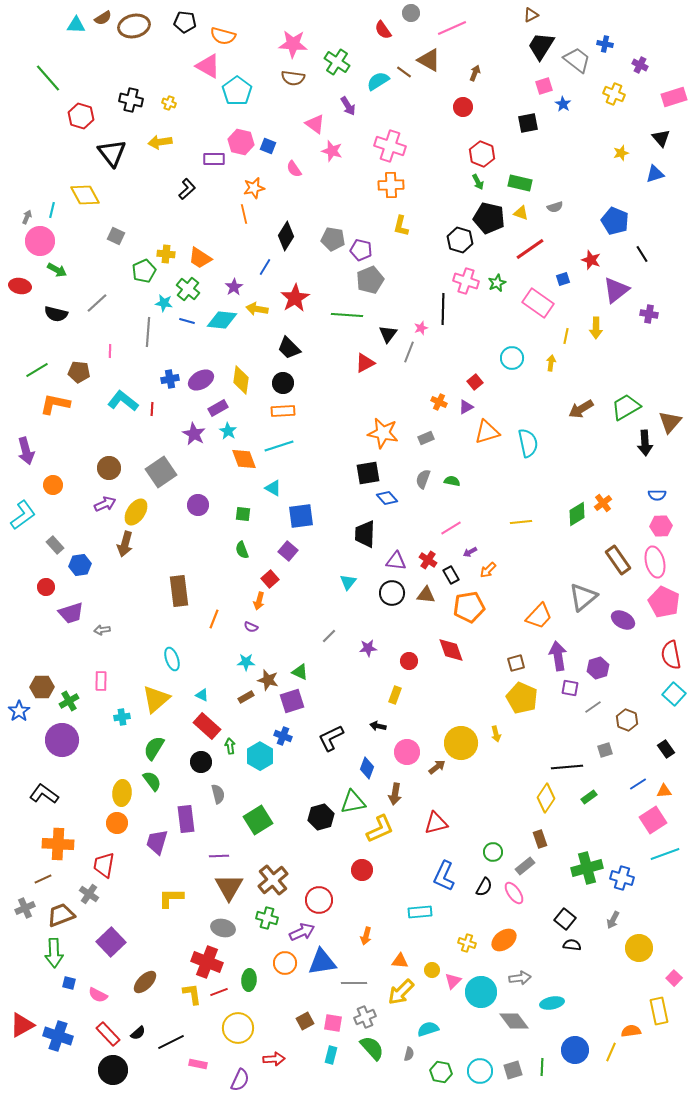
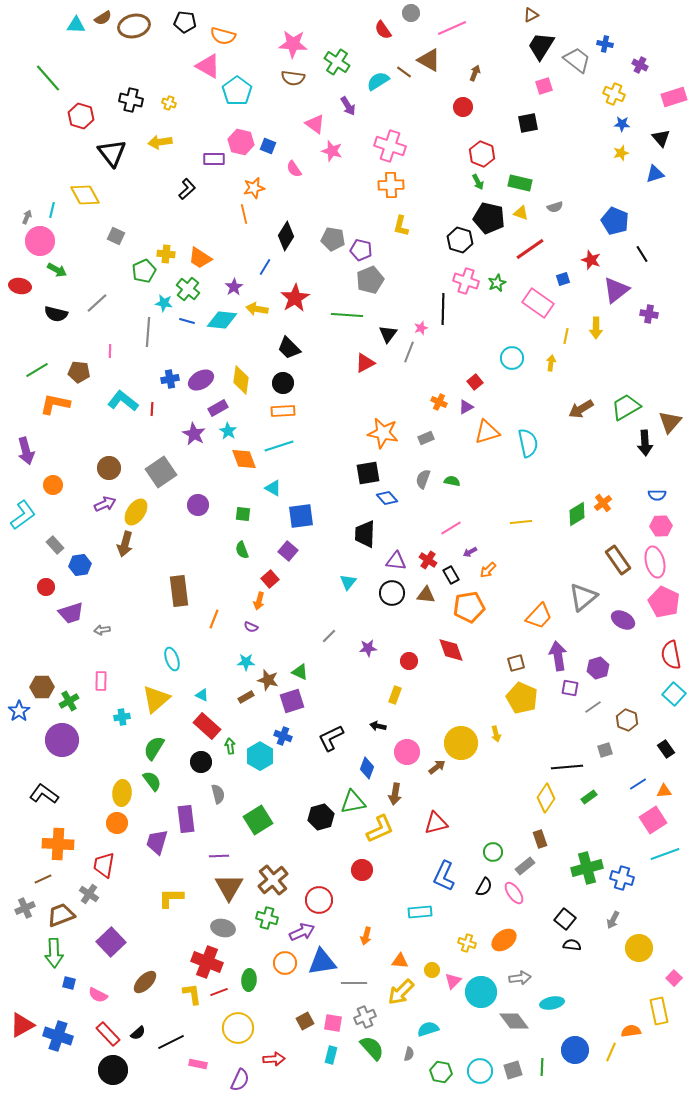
blue star at (563, 104): moved 59 px right, 20 px down; rotated 28 degrees counterclockwise
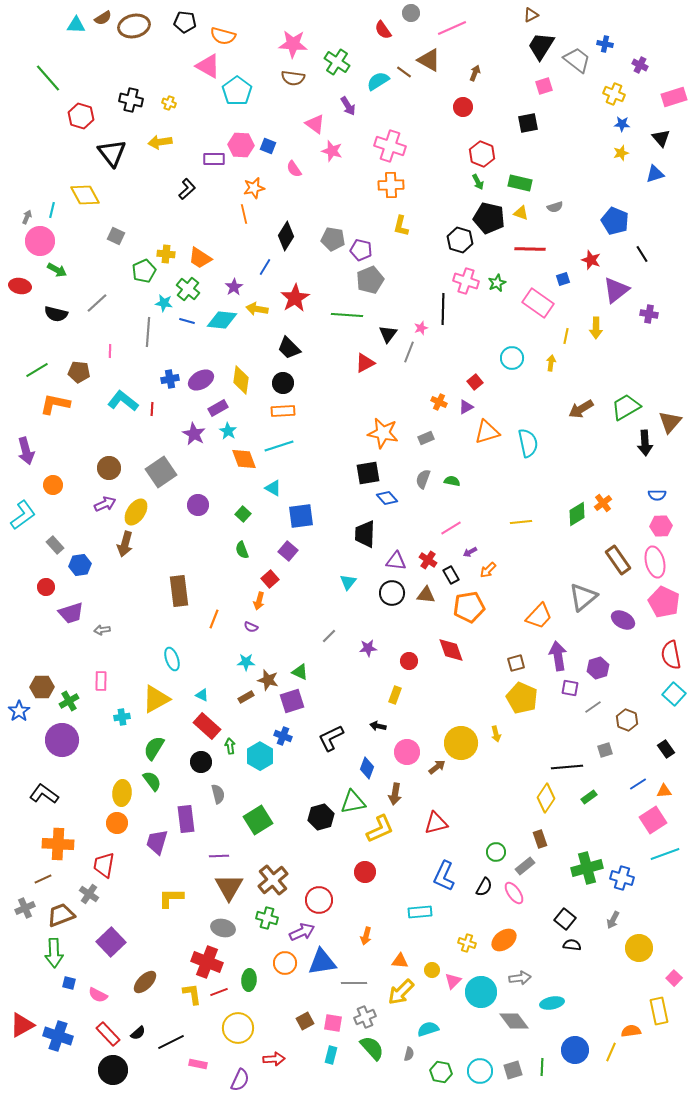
pink hexagon at (241, 142): moved 3 px down; rotated 10 degrees counterclockwise
red line at (530, 249): rotated 36 degrees clockwise
green square at (243, 514): rotated 35 degrees clockwise
yellow triangle at (156, 699): rotated 12 degrees clockwise
green circle at (493, 852): moved 3 px right
red circle at (362, 870): moved 3 px right, 2 px down
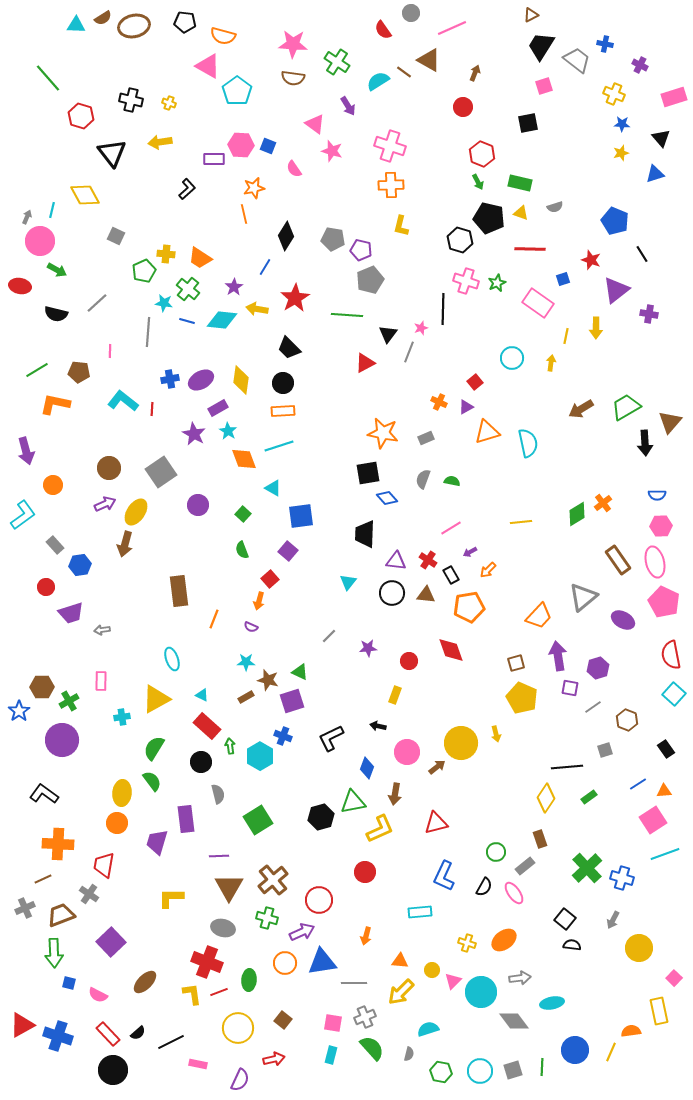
green cross at (587, 868): rotated 28 degrees counterclockwise
brown square at (305, 1021): moved 22 px left, 1 px up; rotated 24 degrees counterclockwise
red arrow at (274, 1059): rotated 10 degrees counterclockwise
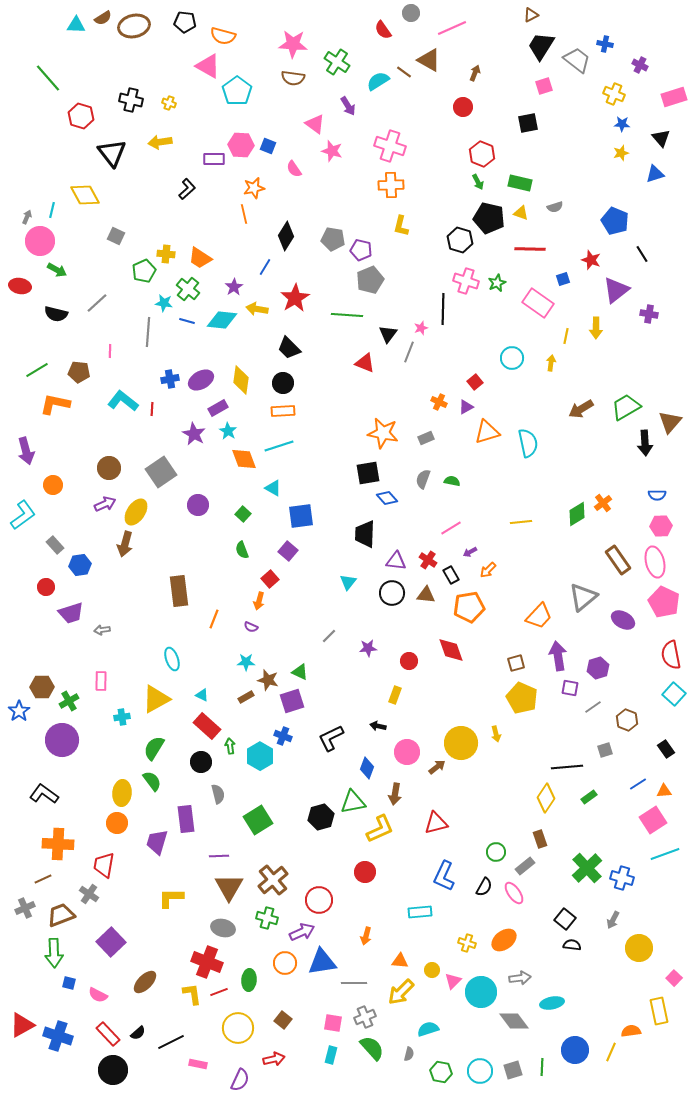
red triangle at (365, 363): rotated 50 degrees clockwise
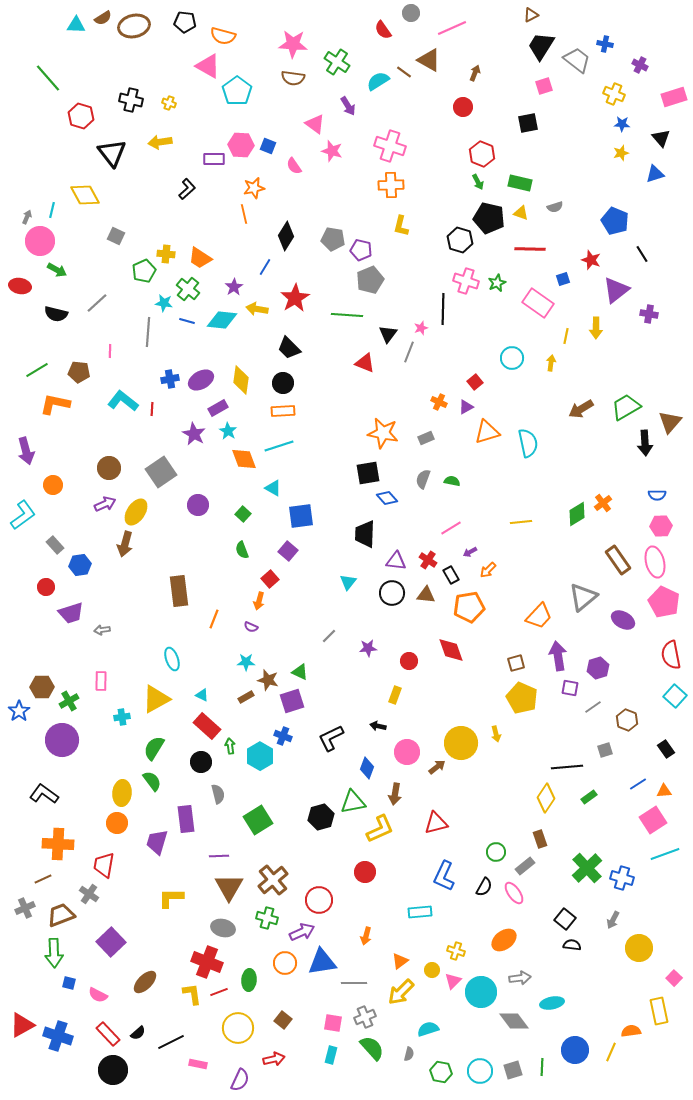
pink semicircle at (294, 169): moved 3 px up
cyan square at (674, 694): moved 1 px right, 2 px down
yellow cross at (467, 943): moved 11 px left, 8 px down
orange triangle at (400, 961): rotated 42 degrees counterclockwise
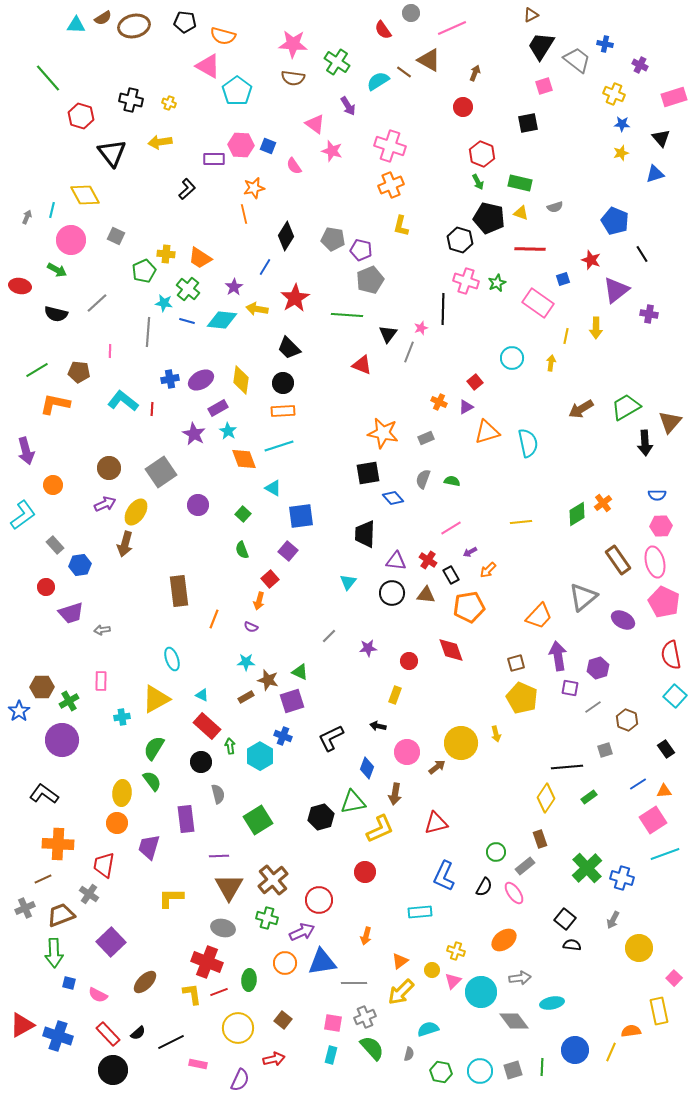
orange cross at (391, 185): rotated 20 degrees counterclockwise
pink circle at (40, 241): moved 31 px right, 1 px up
red triangle at (365, 363): moved 3 px left, 2 px down
blue diamond at (387, 498): moved 6 px right
purple trapezoid at (157, 842): moved 8 px left, 5 px down
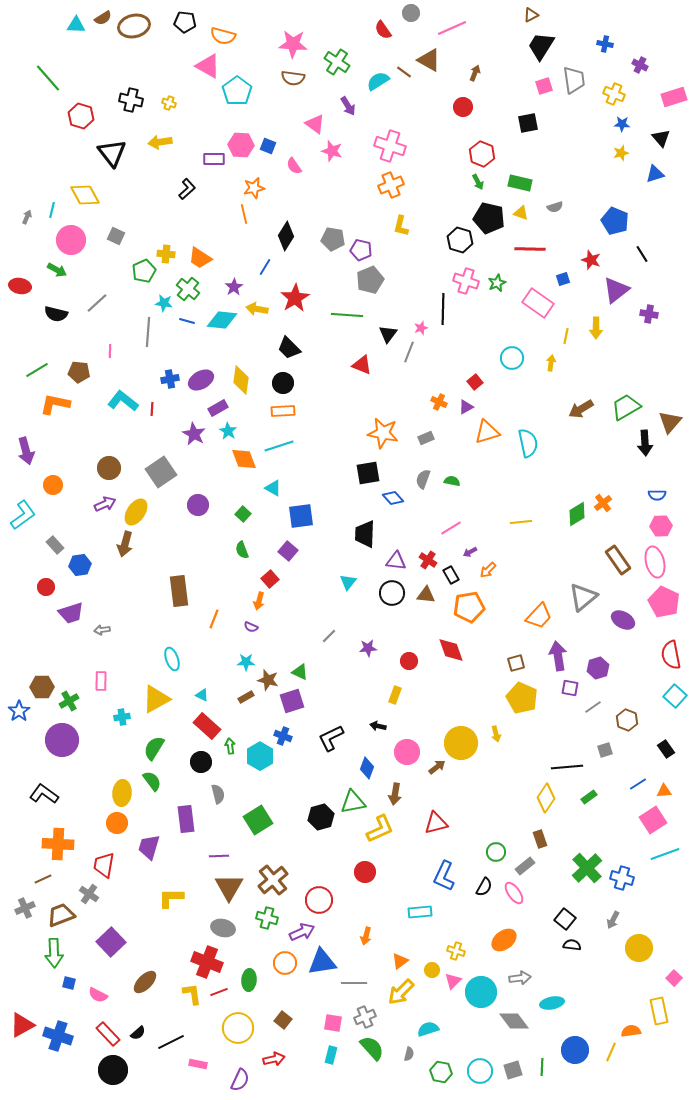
gray trapezoid at (577, 60): moved 3 px left, 20 px down; rotated 44 degrees clockwise
